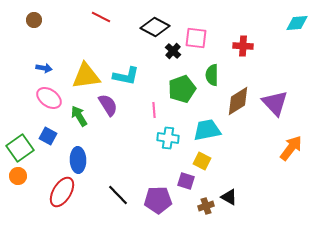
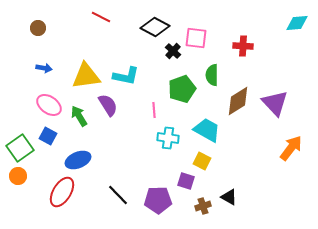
brown circle: moved 4 px right, 8 px down
pink ellipse: moved 7 px down
cyan trapezoid: rotated 40 degrees clockwise
blue ellipse: rotated 70 degrees clockwise
brown cross: moved 3 px left
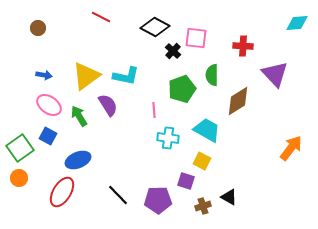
blue arrow: moved 7 px down
yellow triangle: rotated 28 degrees counterclockwise
purple triangle: moved 29 px up
orange circle: moved 1 px right, 2 px down
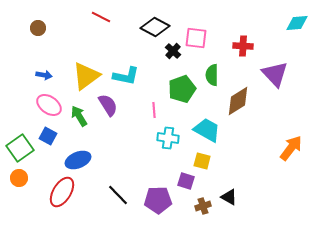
yellow square: rotated 12 degrees counterclockwise
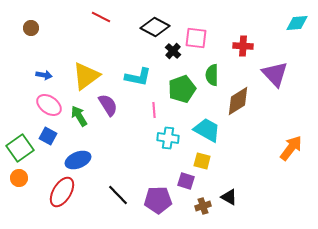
brown circle: moved 7 px left
cyan L-shape: moved 12 px right, 1 px down
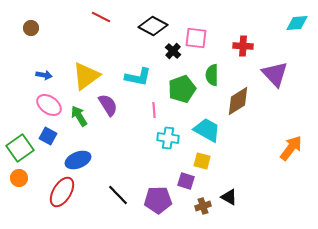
black diamond: moved 2 px left, 1 px up
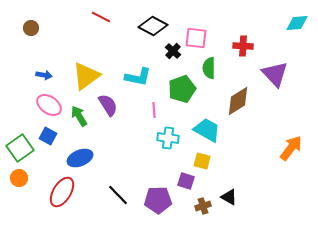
green semicircle: moved 3 px left, 7 px up
blue ellipse: moved 2 px right, 2 px up
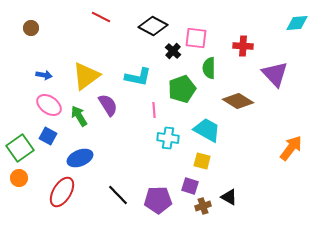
brown diamond: rotated 64 degrees clockwise
purple square: moved 4 px right, 5 px down
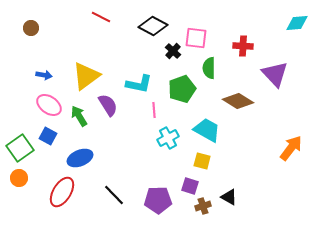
cyan L-shape: moved 1 px right, 7 px down
cyan cross: rotated 35 degrees counterclockwise
black line: moved 4 px left
